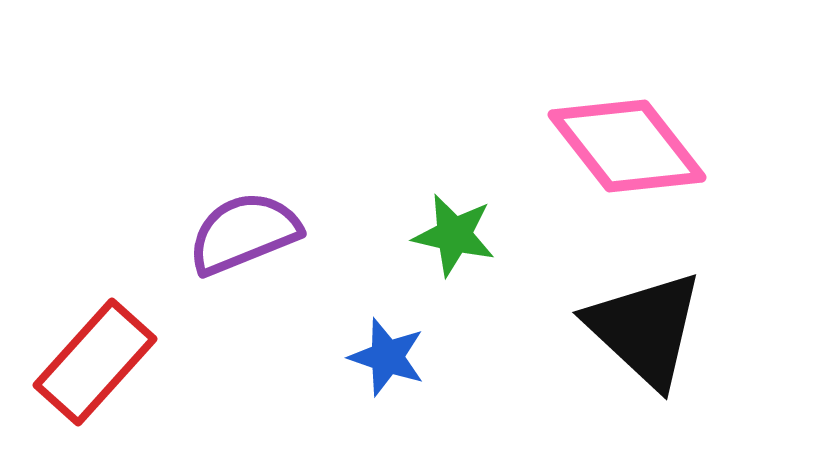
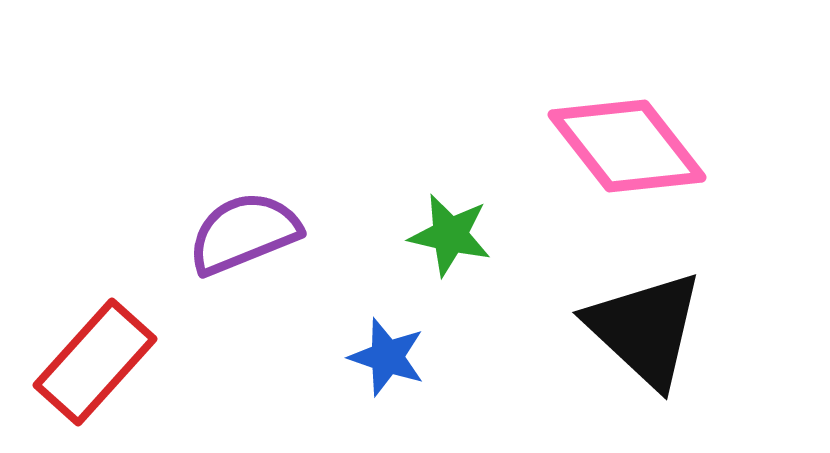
green star: moved 4 px left
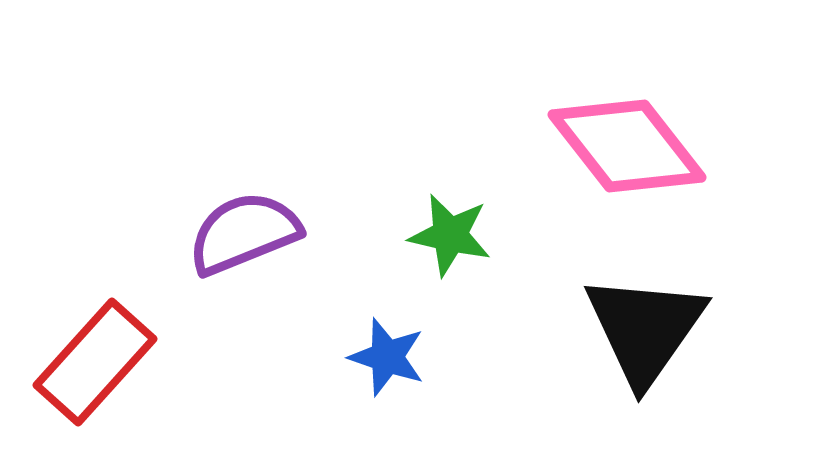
black triangle: rotated 22 degrees clockwise
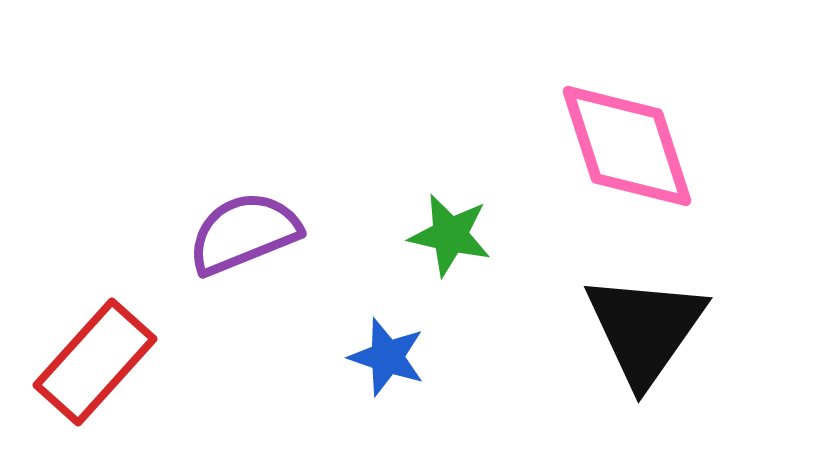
pink diamond: rotated 20 degrees clockwise
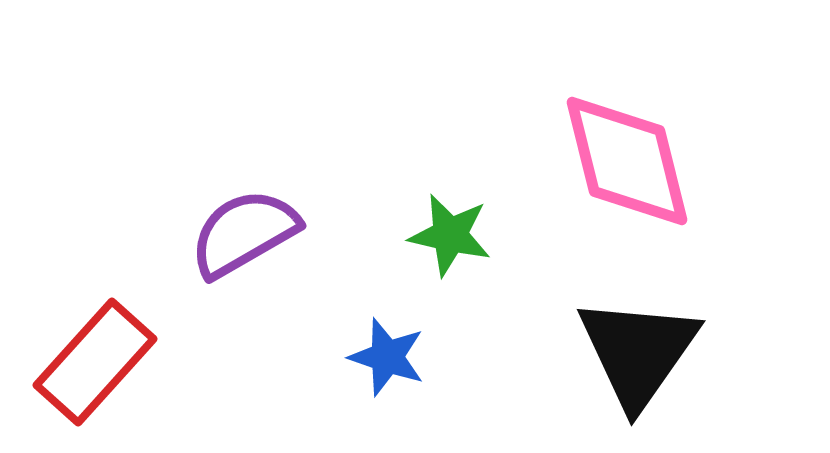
pink diamond: moved 15 px down; rotated 4 degrees clockwise
purple semicircle: rotated 8 degrees counterclockwise
black triangle: moved 7 px left, 23 px down
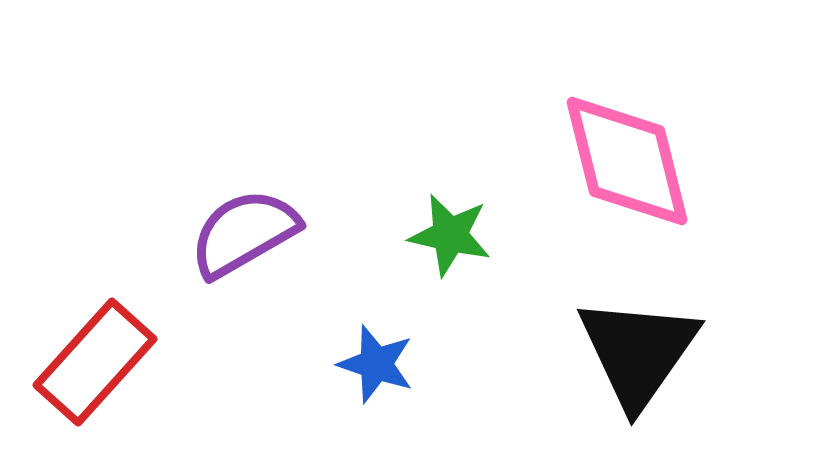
blue star: moved 11 px left, 7 px down
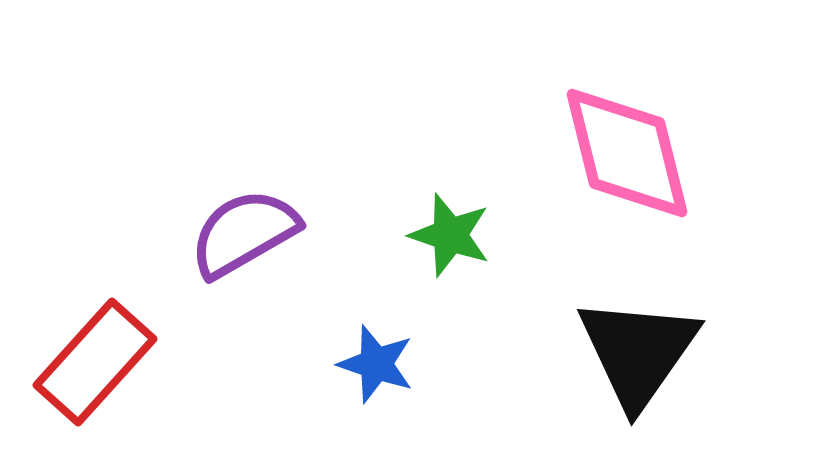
pink diamond: moved 8 px up
green star: rotated 6 degrees clockwise
